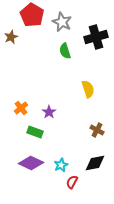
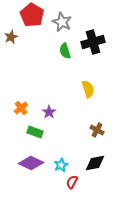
black cross: moved 3 px left, 5 px down
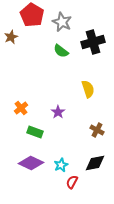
green semicircle: moved 4 px left; rotated 35 degrees counterclockwise
purple star: moved 9 px right
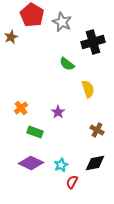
green semicircle: moved 6 px right, 13 px down
